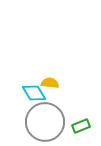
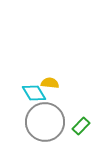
green rectangle: rotated 24 degrees counterclockwise
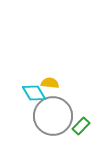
gray circle: moved 8 px right, 6 px up
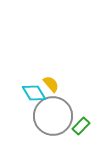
yellow semicircle: moved 1 px right, 1 px down; rotated 42 degrees clockwise
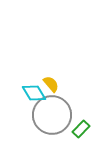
gray circle: moved 1 px left, 1 px up
green rectangle: moved 3 px down
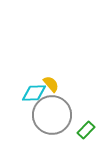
cyan diamond: rotated 60 degrees counterclockwise
green rectangle: moved 5 px right, 1 px down
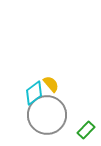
cyan diamond: rotated 35 degrees counterclockwise
gray circle: moved 5 px left
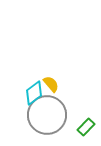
green rectangle: moved 3 px up
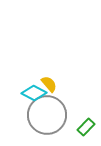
yellow semicircle: moved 2 px left
cyan diamond: rotated 65 degrees clockwise
